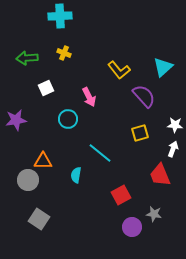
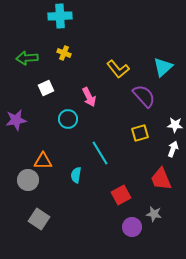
yellow L-shape: moved 1 px left, 1 px up
cyan line: rotated 20 degrees clockwise
red trapezoid: moved 1 px right, 4 px down
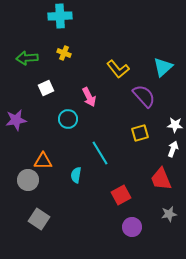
gray star: moved 15 px right; rotated 21 degrees counterclockwise
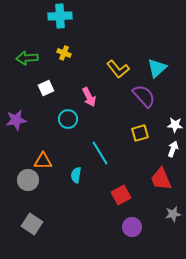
cyan triangle: moved 6 px left, 1 px down
gray star: moved 4 px right
gray square: moved 7 px left, 5 px down
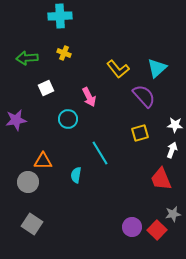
white arrow: moved 1 px left, 1 px down
gray circle: moved 2 px down
red square: moved 36 px right, 35 px down; rotated 18 degrees counterclockwise
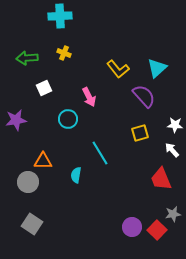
white square: moved 2 px left
white arrow: rotated 63 degrees counterclockwise
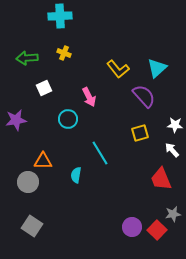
gray square: moved 2 px down
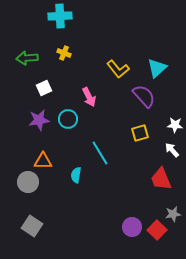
purple star: moved 23 px right
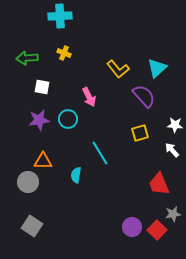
white square: moved 2 px left, 1 px up; rotated 35 degrees clockwise
red trapezoid: moved 2 px left, 5 px down
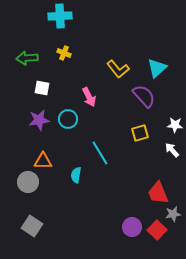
white square: moved 1 px down
red trapezoid: moved 1 px left, 9 px down
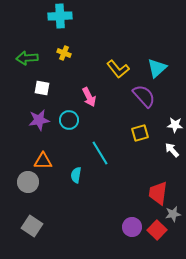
cyan circle: moved 1 px right, 1 px down
red trapezoid: rotated 30 degrees clockwise
